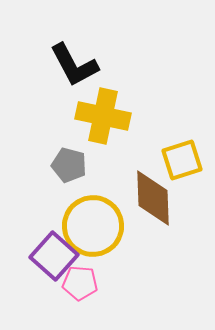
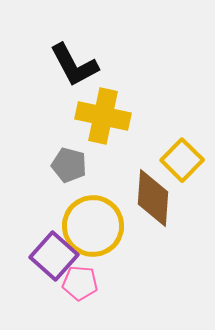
yellow square: rotated 27 degrees counterclockwise
brown diamond: rotated 6 degrees clockwise
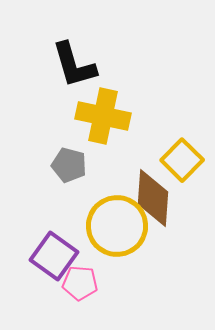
black L-shape: rotated 12 degrees clockwise
yellow circle: moved 24 px right
purple square: rotated 6 degrees counterclockwise
